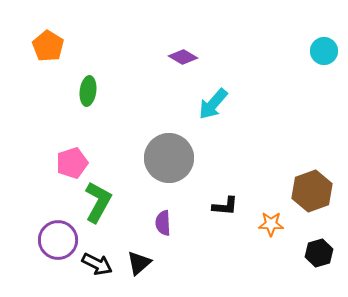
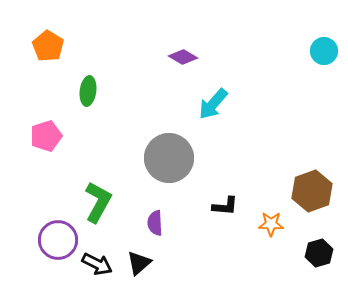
pink pentagon: moved 26 px left, 27 px up
purple semicircle: moved 8 px left
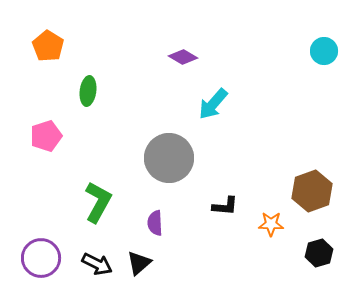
purple circle: moved 17 px left, 18 px down
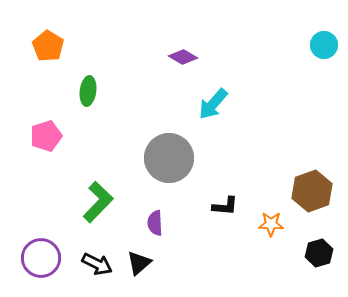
cyan circle: moved 6 px up
green L-shape: rotated 15 degrees clockwise
